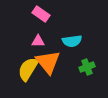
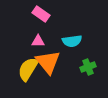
green cross: moved 1 px right
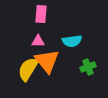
pink rectangle: rotated 60 degrees clockwise
orange triangle: moved 1 px left, 1 px up
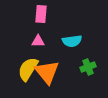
orange triangle: moved 11 px down
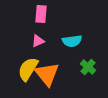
pink triangle: rotated 24 degrees counterclockwise
green cross: rotated 28 degrees counterclockwise
orange triangle: moved 2 px down
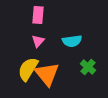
pink rectangle: moved 3 px left, 1 px down
pink triangle: rotated 24 degrees counterclockwise
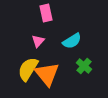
pink rectangle: moved 8 px right, 2 px up; rotated 18 degrees counterclockwise
cyan semicircle: rotated 24 degrees counterclockwise
green cross: moved 4 px left, 1 px up
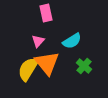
orange triangle: moved 11 px up
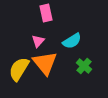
orange triangle: moved 2 px left
yellow semicircle: moved 9 px left
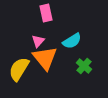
orange triangle: moved 5 px up
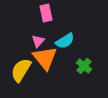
cyan semicircle: moved 7 px left
yellow semicircle: moved 2 px right, 1 px down
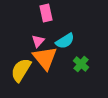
green cross: moved 3 px left, 2 px up
